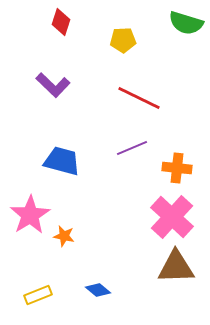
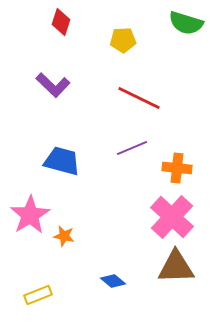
blue diamond: moved 15 px right, 9 px up
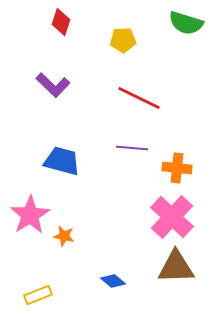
purple line: rotated 28 degrees clockwise
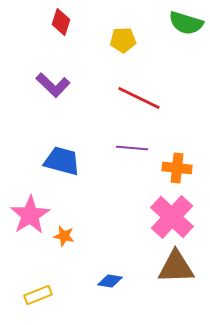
blue diamond: moved 3 px left; rotated 30 degrees counterclockwise
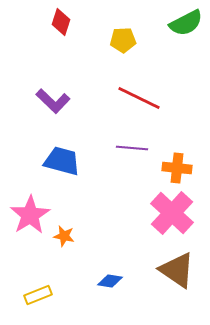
green semicircle: rotated 44 degrees counterclockwise
purple L-shape: moved 16 px down
pink cross: moved 4 px up
brown triangle: moved 1 px right, 3 px down; rotated 36 degrees clockwise
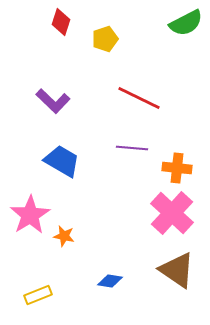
yellow pentagon: moved 18 px left, 1 px up; rotated 15 degrees counterclockwise
blue trapezoid: rotated 15 degrees clockwise
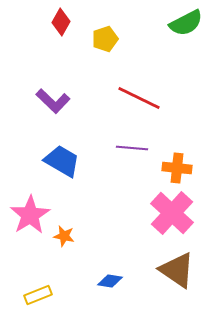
red diamond: rotated 12 degrees clockwise
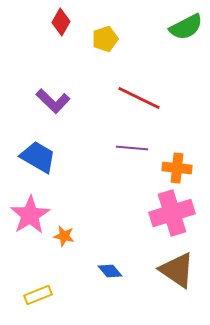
green semicircle: moved 4 px down
blue trapezoid: moved 24 px left, 4 px up
pink cross: rotated 30 degrees clockwise
blue diamond: moved 10 px up; rotated 40 degrees clockwise
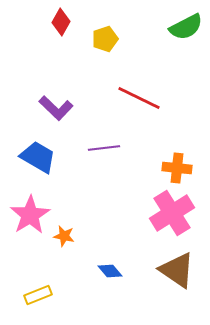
purple L-shape: moved 3 px right, 7 px down
purple line: moved 28 px left; rotated 12 degrees counterclockwise
pink cross: rotated 15 degrees counterclockwise
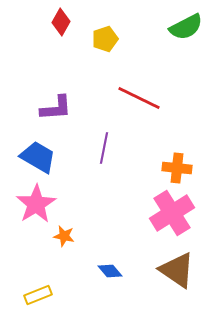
purple L-shape: rotated 48 degrees counterclockwise
purple line: rotated 72 degrees counterclockwise
pink star: moved 6 px right, 11 px up
